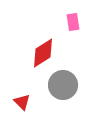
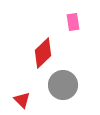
red diamond: rotated 12 degrees counterclockwise
red triangle: moved 2 px up
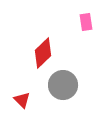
pink rectangle: moved 13 px right
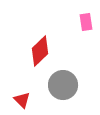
red diamond: moved 3 px left, 2 px up
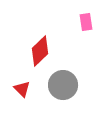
red triangle: moved 11 px up
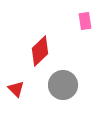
pink rectangle: moved 1 px left, 1 px up
red triangle: moved 6 px left
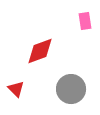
red diamond: rotated 24 degrees clockwise
gray circle: moved 8 px right, 4 px down
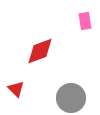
gray circle: moved 9 px down
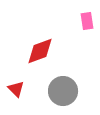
pink rectangle: moved 2 px right
gray circle: moved 8 px left, 7 px up
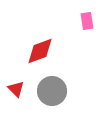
gray circle: moved 11 px left
